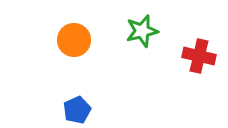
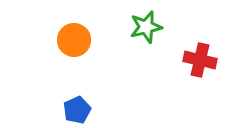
green star: moved 4 px right, 4 px up
red cross: moved 1 px right, 4 px down
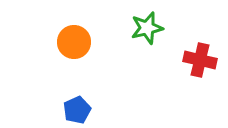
green star: moved 1 px right, 1 px down
orange circle: moved 2 px down
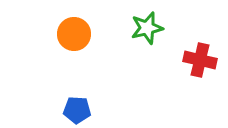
orange circle: moved 8 px up
blue pentagon: rotated 28 degrees clockwise
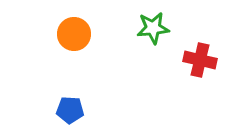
green star: moved 6 px right; rotated 8 degrees clockwise
blue pentagon: moved 7 px left
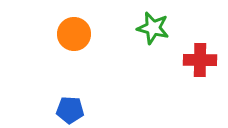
green star: rotated 20 degrees clockwise
red cross: rotated 12 degrees counterclockwise
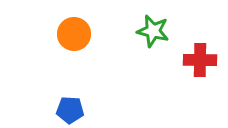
green star: moved 3 px down
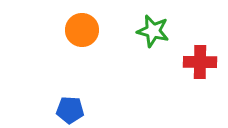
orange circle: moved 8 px right, 4 px up
red cross: moved 2 px down
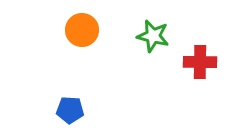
green star: moved 5 px down
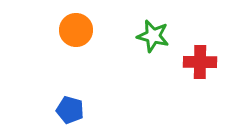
orange circle: moved 6 px left
blue pentagon: rotated 12 degrees clockwise
